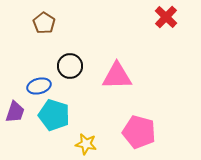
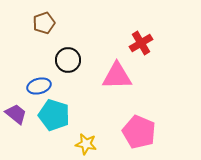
red cross: moved 25 px left, 26 px down; rotated 15 degrees clockwise
brown pentagon: rotated 20 degrees clockwise
black circle: moved 2 px left, 6 px up
purple trapezoid: moved 1 px right, 2 px down; rotated 70 degrees counterclockwise
pink pentagon: rotated 8 degrees clockwise
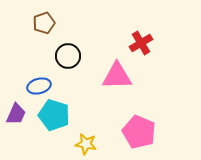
black circle: moved 4 px up
purple trapezoid: rotated 75 degrees clockwise
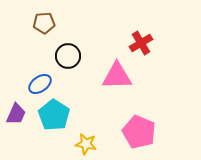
brown pentagon: rotated 15 degrees clockwise
blue ellipse: moved 1 px right, 2 px up; rotated 20 degrees counterclockwise
cyan pentagon: rotated 16 degrees clockwise
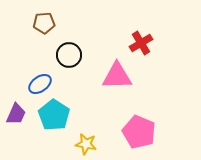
black circle: moved 1 px right, 1 px up
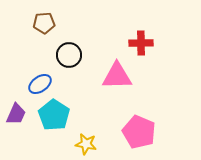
red cross: rotated 30 degrees clockwise
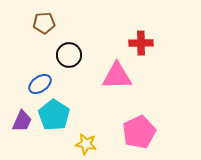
purple trapezoid: moved 6 px right, 7 px down
pink pentagon: rotated 24 degrees clockwise
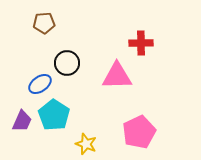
black circle: moved 2 px left, 8 px down
yellow star: rotated 10 degrees clockwise
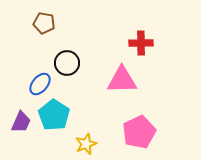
brown pentagon: rotated 15 degrees clockwise
pink triangle: moved 5 px right, 4 px down
blue ellipse: rotated 15 degrees counterclockwise
purple trapezoid: moved 1 px left, 1 px down
yellow star: rotated 30 degrees clockwise
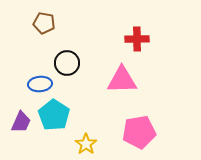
red cross: moved 4 px left, 4 px up
blue ellipse: rotated 45 degrees clockwise
pink pentagon: rotated 16 degrees clockwise
yellow star: rotated 15 degrees counterclockwise
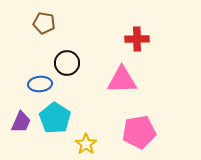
cyan pentagon: moved 1 px right, 3 px down
